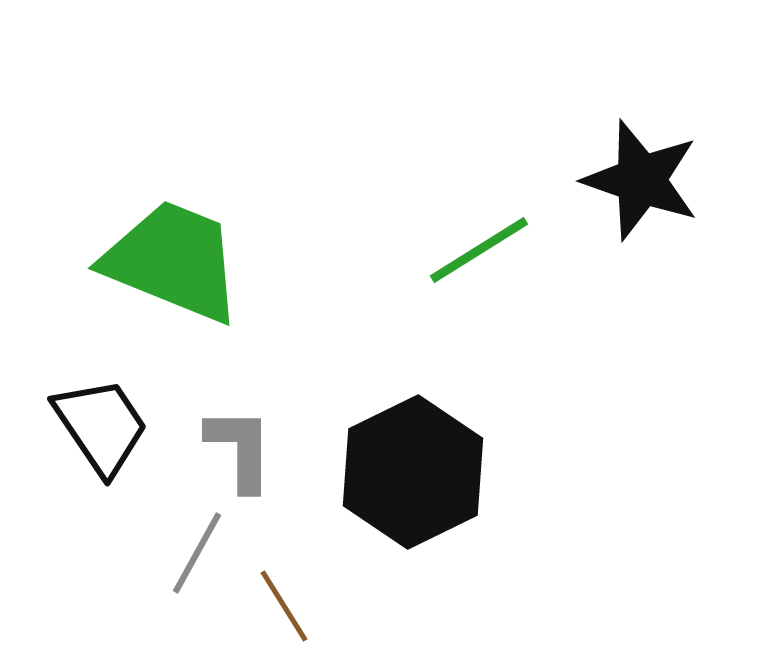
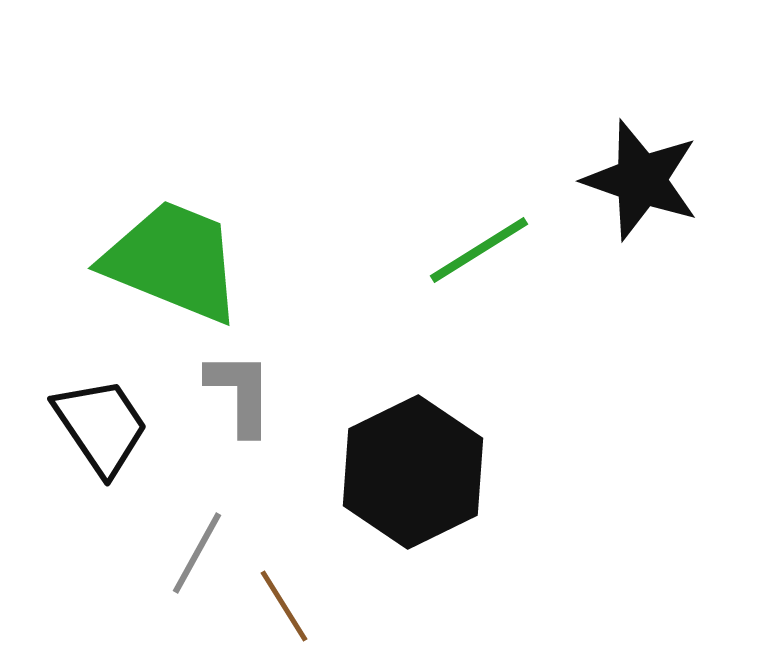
gray L-shape: moved 56 px up
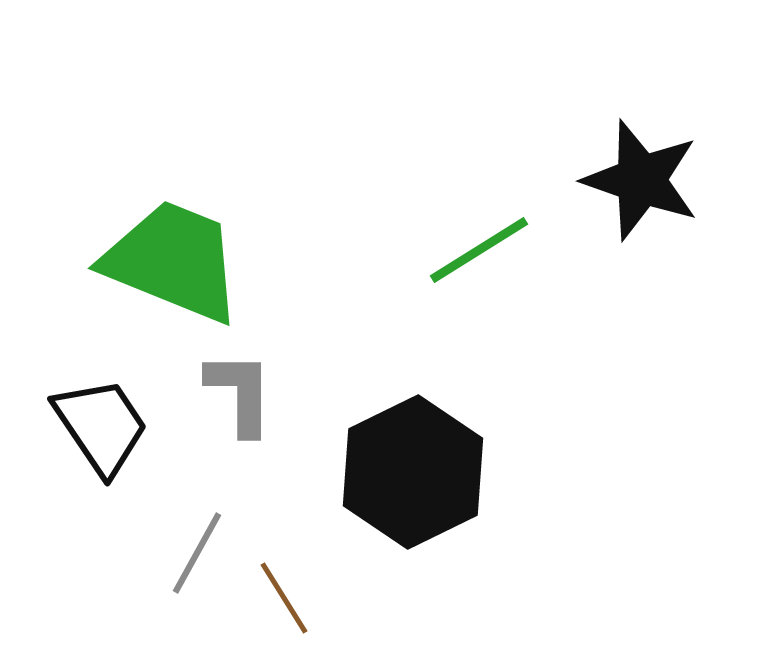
brown line: moved 8 px up
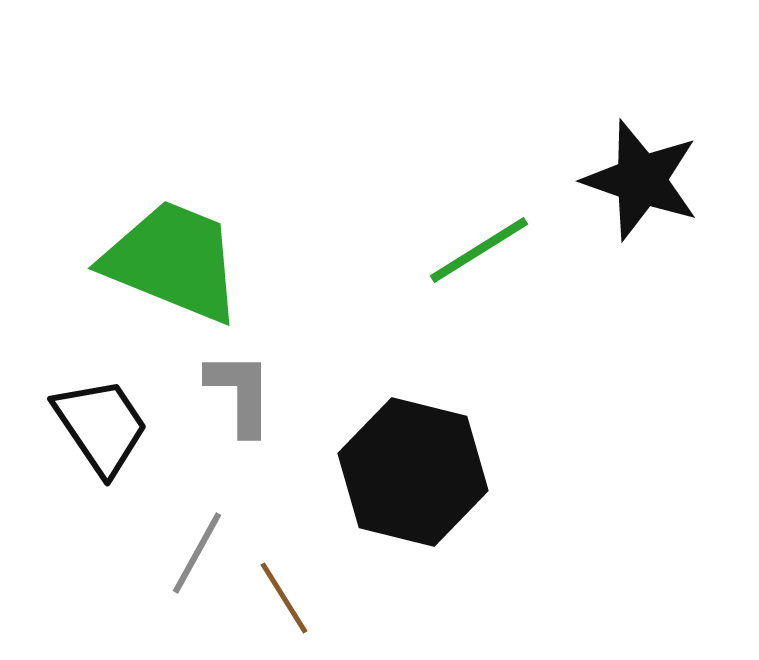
black hexagon: rotated 20 degrees counterclockwise
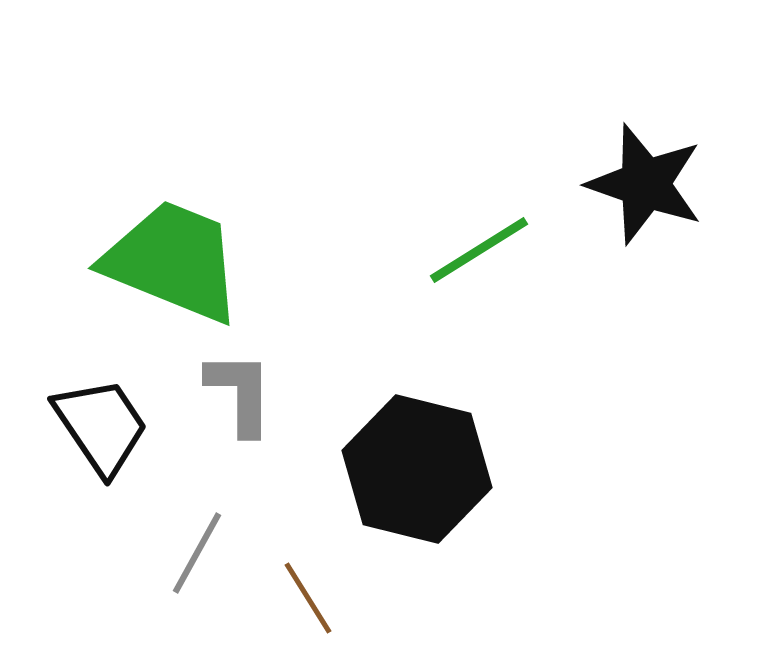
black star: moved 4 px right, 4 px down
black hexagon: moved 4 px right, 3 px up
brown line: moved 24 px right
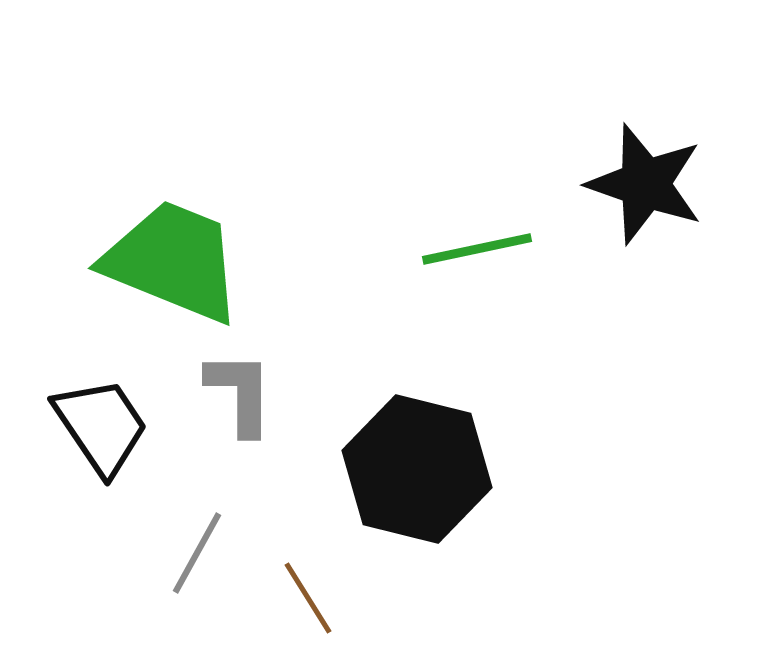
green line: moved 2 px left, 1 px up; rotated 20 degrees clockwise
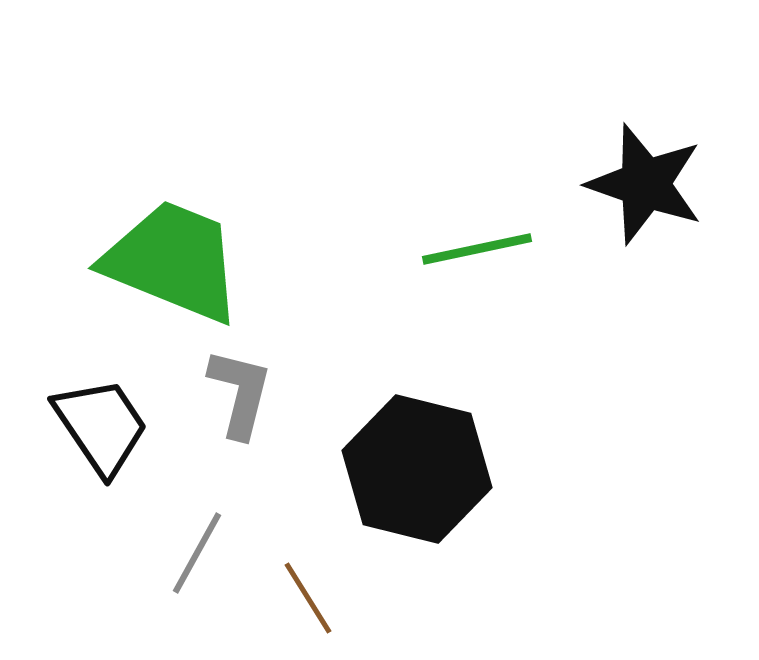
gray L-shape: rotated 14 degrees clockwise
